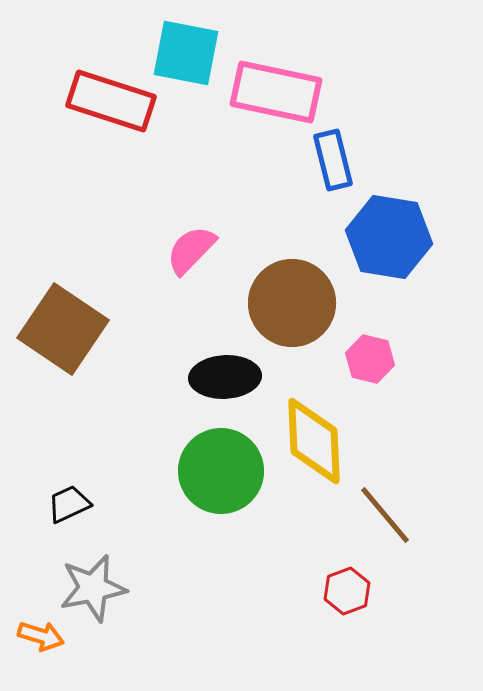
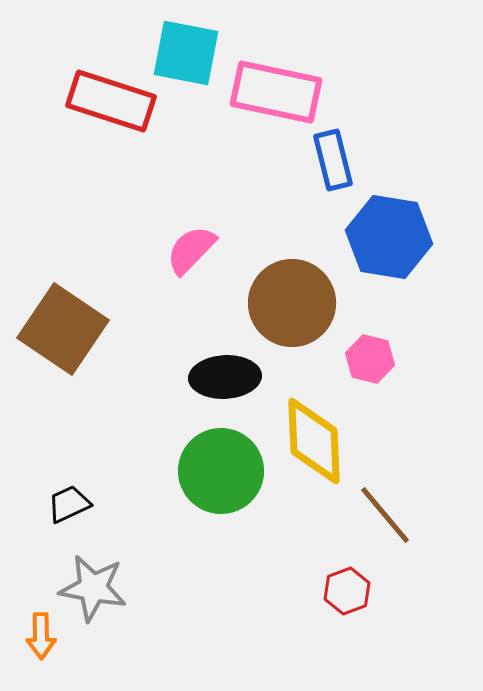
gray star: rotated 22 degrees clockwise
orange arrow: rotated 72 degrees clockwise
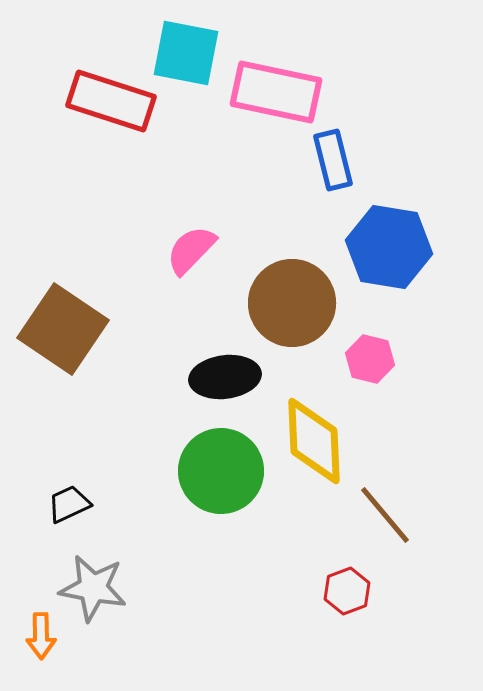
blue hexagon: moved 10 px down
black ellipse: rotated 4 degrees counterclockwise
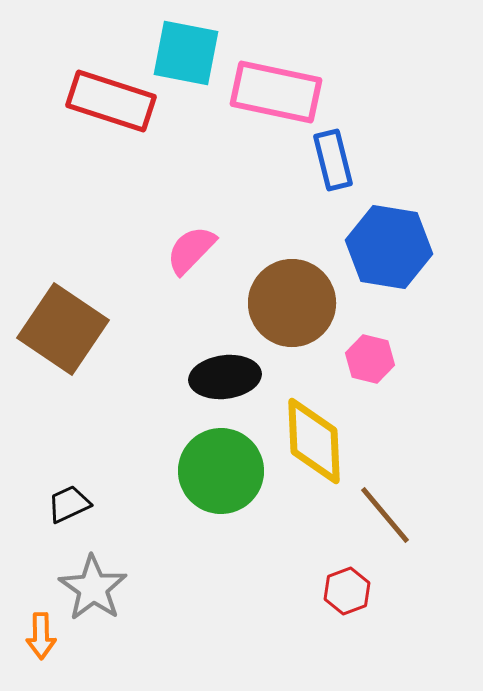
gray star: rotated 24 degrees clockwise
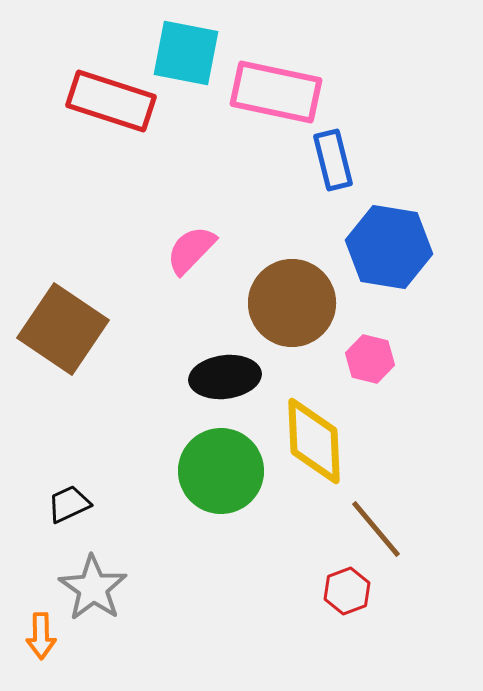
brown line: moved 9 px left, 14 px down
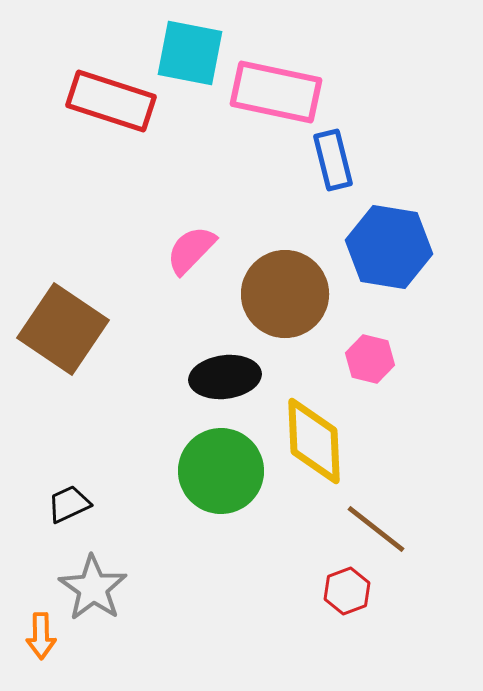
cyan square: moved 4 px right
brown circle: moved 7 px left, 9 px up
brown line: rotated 12 degrees counterclockwise
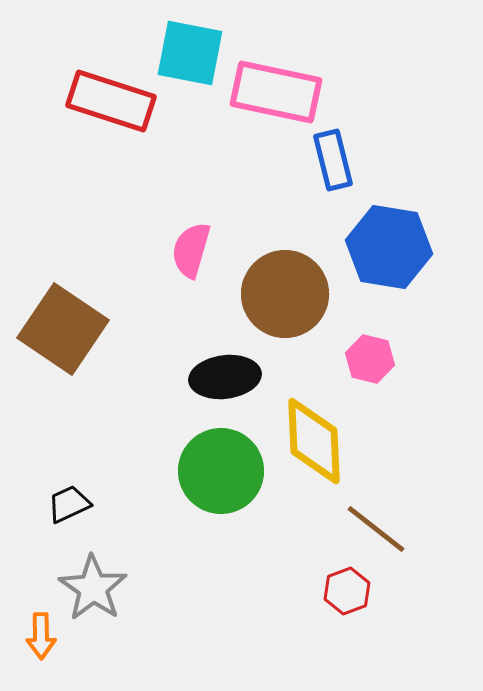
pink semicircle: rotated 28 degrees counterclockwise
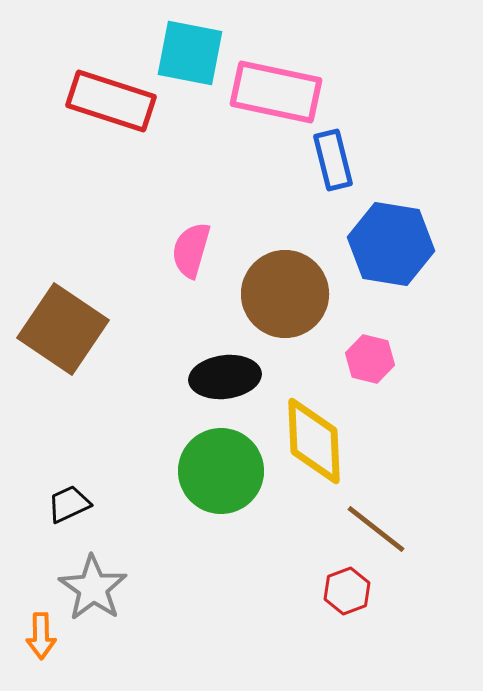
blue hexagon: moved 2 px right, 3 px up
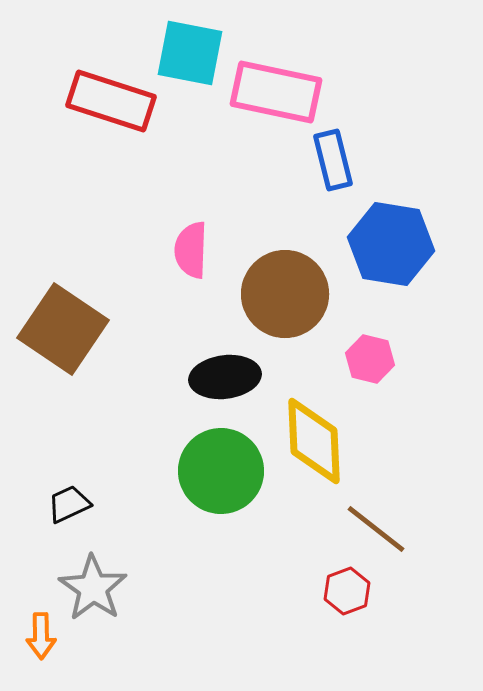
pink semicircle: rotated 14 degrees counterclockwise
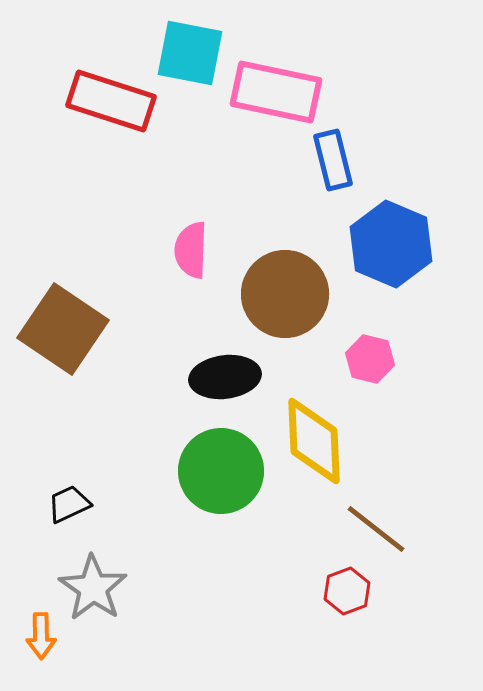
blue hexagon: rotated 14 degrees clockwise
